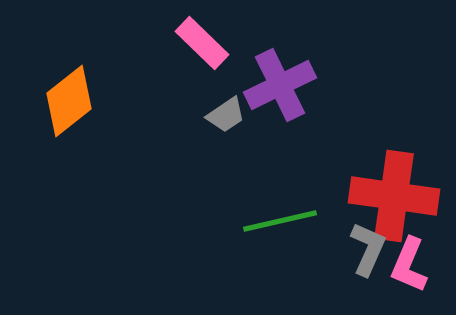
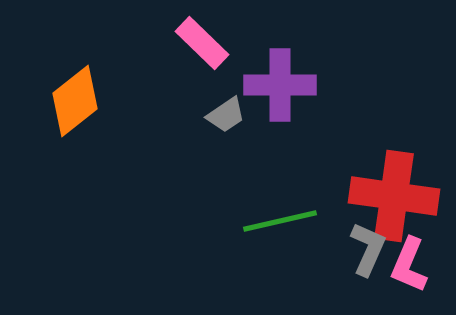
purple cross: rotated 26 degrees clockwise
orange diamond: moved 6 px right
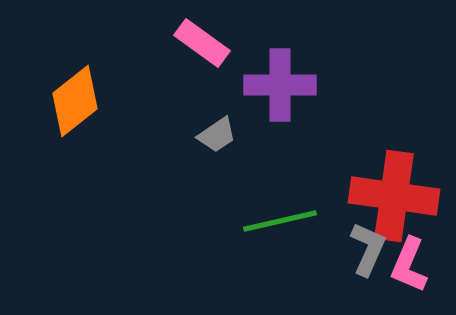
pink rectangle: rotated 8 degrees counterclockwise
gray trapezoid: moved 9 px left, 20 px down
